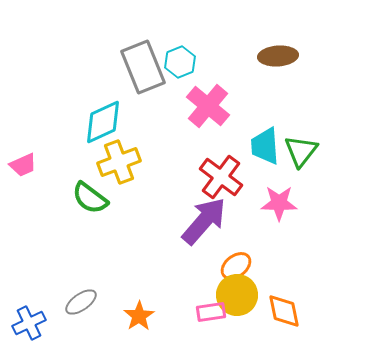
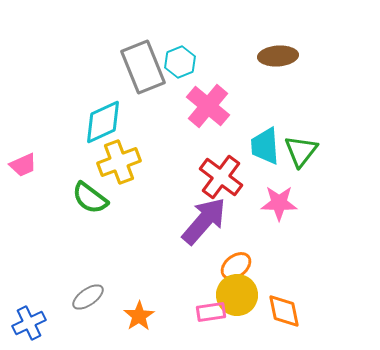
gray ellipse: moved 7 px right, 5 px up
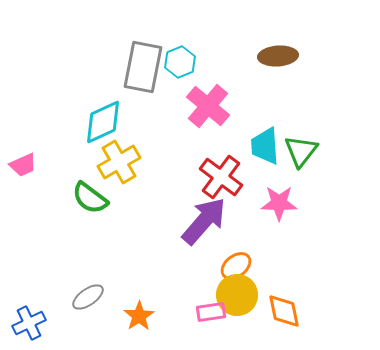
gray rectangle: rotated 33 degrees clockwise
yellow cross: rotated 9 degrees counterclockwise
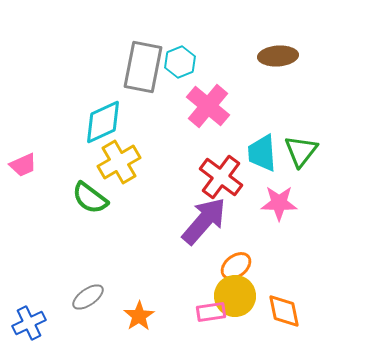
cyan trapezoid: moved 3 px left, 7 px down
yellow circle: moved 2 px left, 1 px down
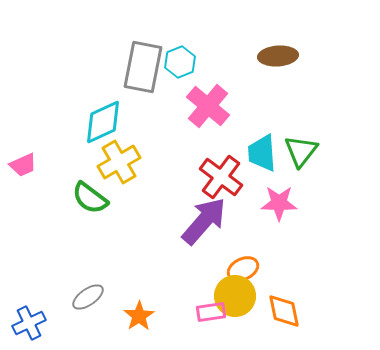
orange ellipse: moved 7 px right, 3 px down; rotated 12 degrees clockwise
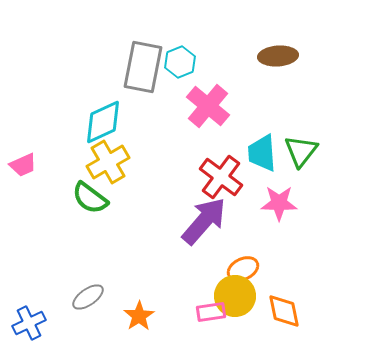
yellow cross: moved 11 px left
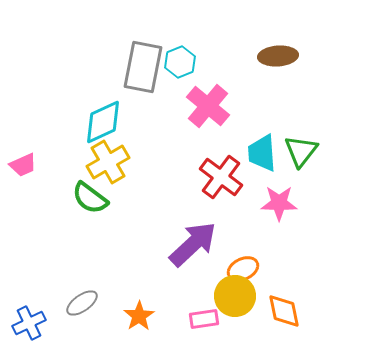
purple arrow: moved 11 px left, 23 px down; rotated 6 degrees clockwise
gray ellipse: moved 6 px left, 6 px down
pink rectangle: moved 7 px left, 7 px down
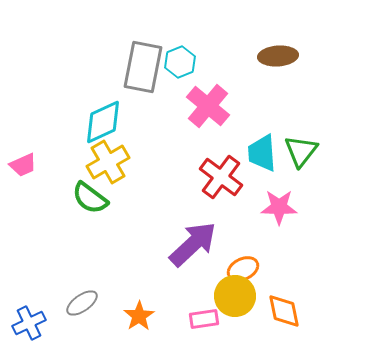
pink star: moved 4 px down
